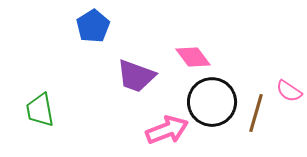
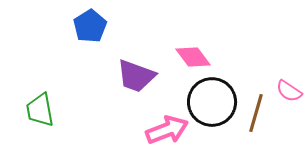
blue pentagon: moved 3 px left
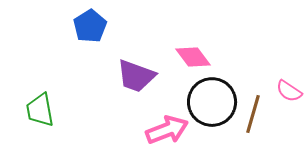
brown line: moved 3 px left, 1 px down
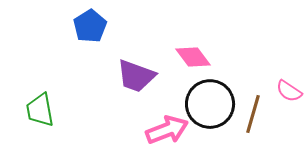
black circle: moved 2 px left, 2 px down
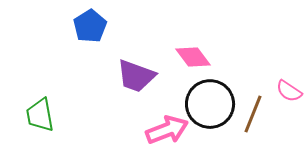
green trapezoid: moved 5 px down
brown line: rotated 6 degrees clockwise
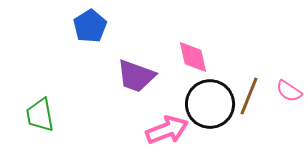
pink diamond: rotated 24 degrees clockwise
brown line: moved 4 px left, 18 px up
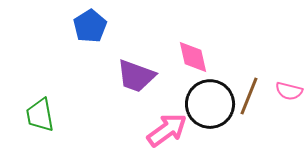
pink semicircle: rotated 20 degrees counterclockwise
pink arrow: rotated 15 degrees counterclockwise
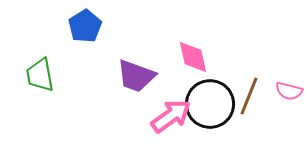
blue pentagon: moved 5 px left
green trapezoid: moved 40 px up
pink arrow: moved 4 px right, 14 px up
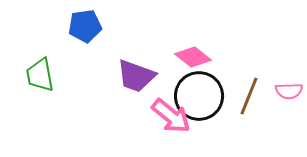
blue pentagon: rotated 24 degrees clockwise
pink diamond: rotated 39 degrees counterclockwise
pink semicircle: rotated 16 degrees counterclockwise
black circle: moved 11 px left, 8 px up
pink arrow: rotated 75 degrees clockwise
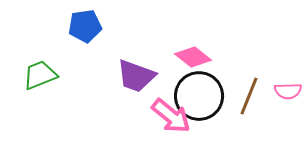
green trapezoid: rotated 78 degrees clockwise
pink semicircle: moved 1 px left
